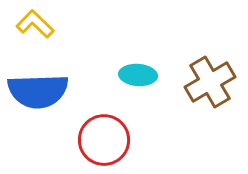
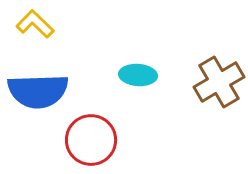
brown cross: moved 9 px right
red circle: moved 13 px left
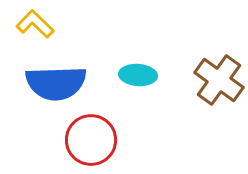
brown cross: moved 2 px up; rotated 24 degrees counterclockwise
blue semicircle: moved 18 px right, 8 px up
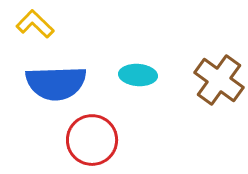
red circle: moved 1 px right
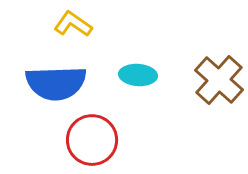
yellow L-shape: moved 38 px right; rotated 9 degrees counterclockwise
brown cross: rotated 6 degrees clockwise
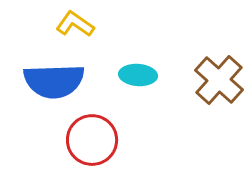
yellow L-shape: moved 2 px right
blue semicircle: moved 2 px left, 2 px up
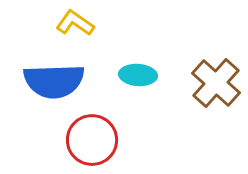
yellow L-shape: moved 1 px up
brown cross: moved 3 px left, 3 px down
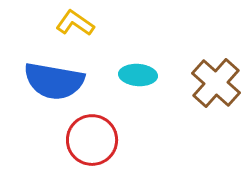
blue semicircle: rotated 12 degrees clockwise
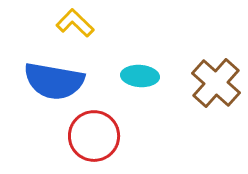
yellow L-shape: rotated 9 degrees clockwise
cyan ellipse: moved 2 px right, 1 px down
red circle: moved 2 px right, 4 px up
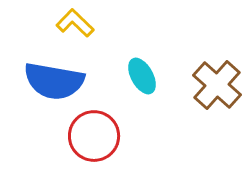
cyan ellipse: moved 2 px right; rotated 57 degrees clockwise
brown cross: moved 1 px right, 2 px down
